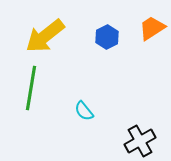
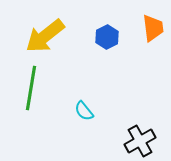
orange trapezoid: moved 1 px right; rotated 116 degrees clockwise
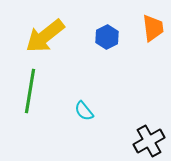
green line: moved 1 px left, 3 px down
black cross: moved 9 px right
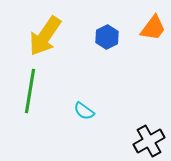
orange trapezoid: rotated 44 degrees clockwise
yellow arrow: rotated 18 degrees counterclockwise
cyan semicircle: rotated 15 degrees counterclockwise
